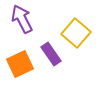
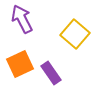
yellow square: moved 1 px left, 1 px down
purple rectangle: moved 19 px down
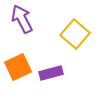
orange square: moved 2 px left, 3 px down
purple rectangle: rotated 70 degrees counterclockwise
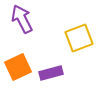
yellow square: moved 4 px right, 4 px down; rotated 28 degrees clockwise
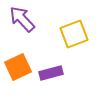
purple arrow: rotated 16 degrees counterclockwise
yellow square: moved 5 px left, 4 px up
